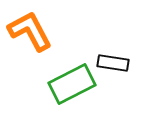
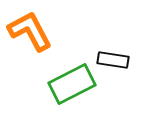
black rectangle: moved 3 px up
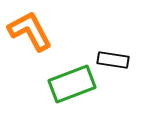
green rectangle: rotated 6 degrees clockwise
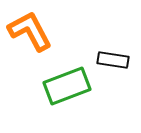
green rectangle: moved 5 px left, 2 px down
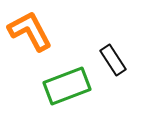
black rectangle: rotated 48 degrees clockwise
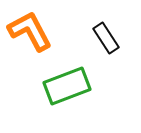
black rectangle: moved 7 px left, 22 px up
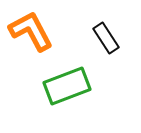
orange L-shape: moved 1 px right
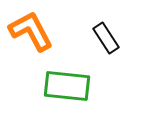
green rectangle: rotated 27 degrees clockwise
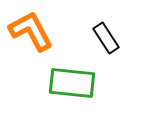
green rectangle: moved 5 px right, 3 px up
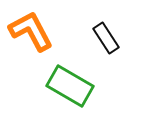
green rectangle: moved 2 px left, 3 px down; rotated 24 degrees clockwise
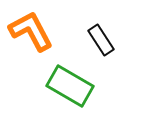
black rectangle: moved 5 px left, 2 px down
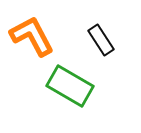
orange L-shape: moved 1 px right, 5 px down
